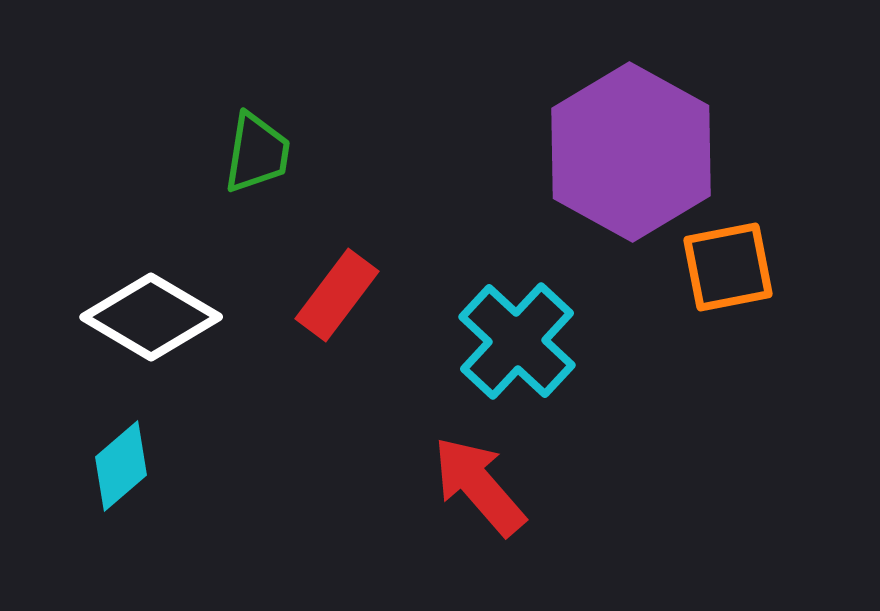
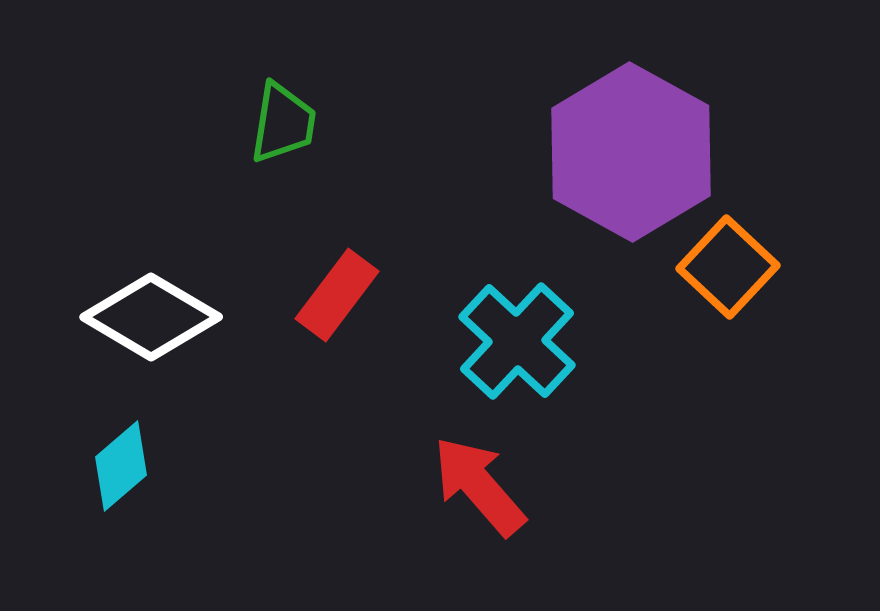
green trapezoid: moved 26 px right, 30 px up
orange square: rotated 36 degrees counterclockwise
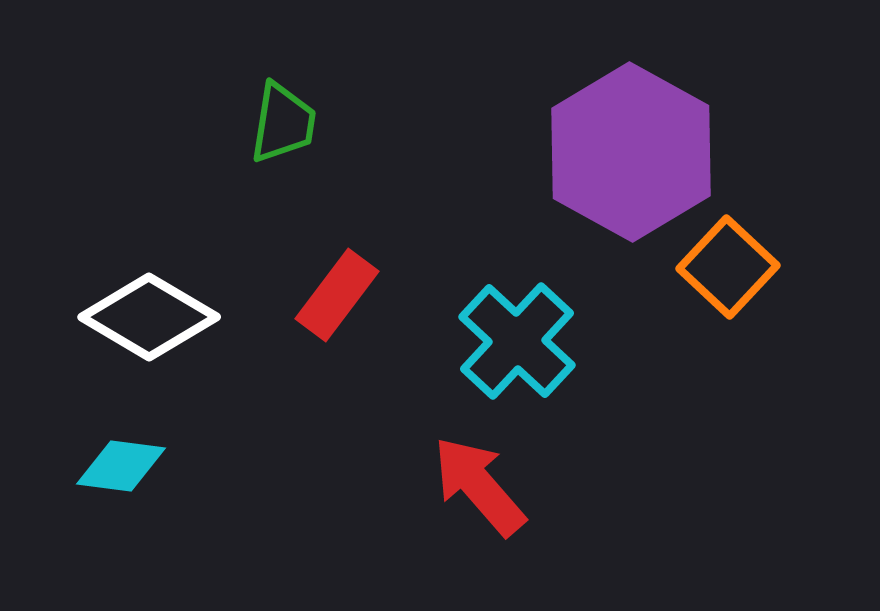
white diamond: moved 2 px left
cyan diamond: rotated 48 degrees clockwise
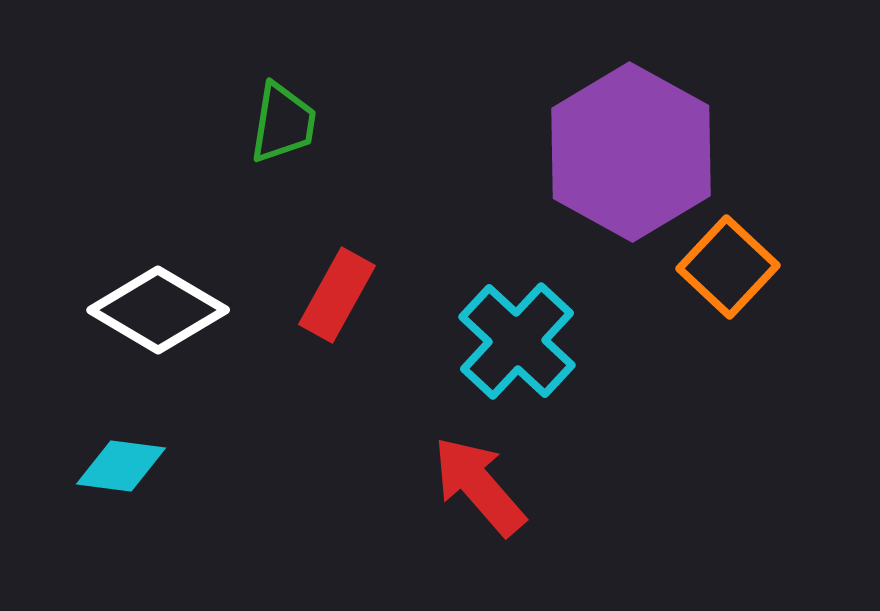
red rectangle: rotated 8 degrees counterclockwise
white diamond: moved 9 px right, 7 px up
